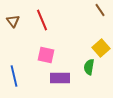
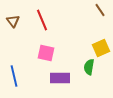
yellow square: rotated 18 degrees clockwise
pink square: moved 2 px up
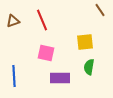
brown triangle: rotated 48 degrees clockwise
yellow square: moved 16 px left, 6 px up; rotated 18 degrees clockwise
blue line: rotated 10 degrees clockwise
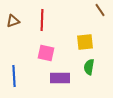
red line: rotated 25 degrees clockwise
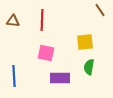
brown triangle: rotated 24 degrees clockwise
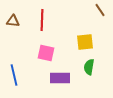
blue line: moved 1 px up; rotated 10 degrees counterclockwise
